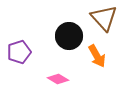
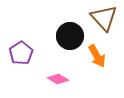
black circle: moved 1 px right
purple pentagon: moved 2 px right, 1 px down; rotated 15 degrees counterclockwise
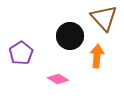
orange arrow: rotated 145 degrees counterclockwise
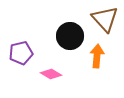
brown triangle: moved 1 px right, 1 px down
purple pentagon: rotated 20 degrees clockwise
pink diamond: moved 7 px left, 5 px up
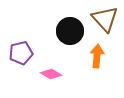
black circle: moved 5 px up
